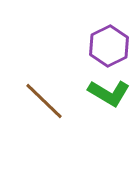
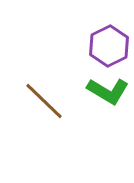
green L-shape: moved 1 px left, 2 px up
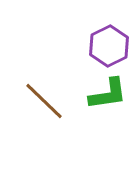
green L-shape: moved 3 px down; rotated 39 degrees counterclockwise
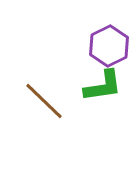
green L-shape: moved 5 px left, 8 px up
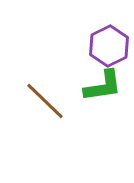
brown line: moved 1 px right
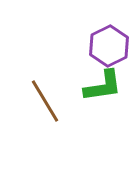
brown line: rotated 15 degrees clockwise
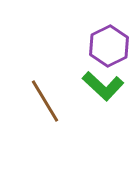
green L-shape: rotated 51 degrees clockwise
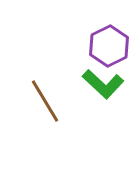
green L-shape: moved 2 px up
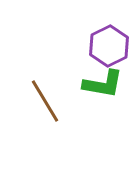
green L-shape: rotated 33 degrees counterclockwise
